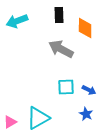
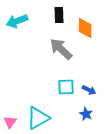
gray arrow: rotated 15 degrees clockwise
pink triangle: rotated 24 degrees counterclockwise
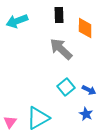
cyan square: rotated 36 degrees counterclockwise
